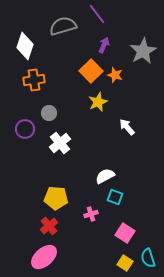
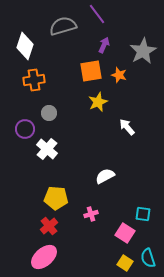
orange square: rotated 35 degrees clockwise
orange star: moved 4 px right
white cross: moved 13 px left, 6 px down; rotated 10 degrees counterclockwise
cyan square: moved 28 px right, 17 px down; rotated 14 degrees counterclockwise
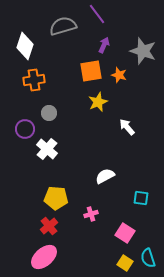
gray star: rotated 24 degrees counterclockwise
cyan square: moved 2 px left, 16 px up
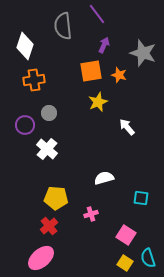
gray semicircle: rotated 80 degrees counterclockwise
gray star: moved 2 px down
purple circle: moved 4 px up
white semicircle: moved 1 px left, 2 px down; rotated 12 degrees clockwise
pink square: moved 1 px right, 2 px down
pink ellipse: moved 3 px left, 1 px down
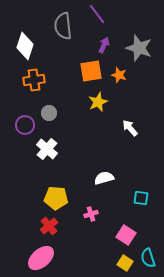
gray star: moved 4 px left, 5 px up
white arrow: moved 3 px right, 1 px down
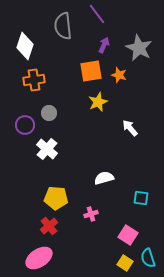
gray star: rotated 8 degrees clockwise
pink square: moved 2 px right
pink ellipse: moved 2 px left; rotated 8 degrees clockwise
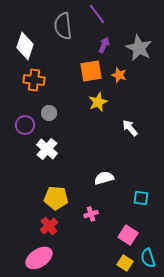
orange cross: rotated 15 degrees clockwise
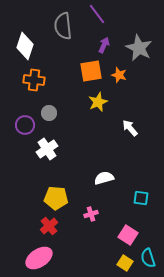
white cross: rotated 15 degrees clockwise
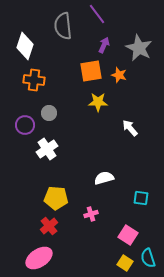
yellow star: rotated 24 degrees clockwise
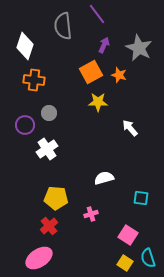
orange square: moved 1 px down; rotated 20 degrees counterclockwise
